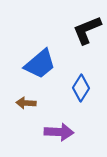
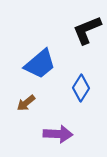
brown arrow: rotated 42 degrees counterclockwise
purple arrow: moved 1 px left, 2 px down
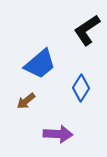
black L-shape: rotated 12 degrees counterclockwise
brown arrow: moved 2 px up
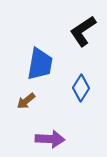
black L-shape: moved 4 px left, 1 px down
blue trapezoid: rotated 40 degrees counterclockwise
purple arrow: moved 8 px left, 5 px down
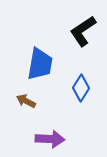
brown arrow: rotated 66 degrees clockwise
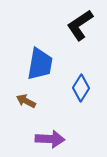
black L-shape: moved 3 px left, 6 px up
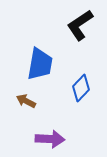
blue diamond: rotated 12 degrees clockwise
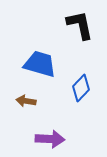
black L-shape: rotated 112 degrees clockwise
blue trapezoid: rotated 84 degrees counterclockwise
brown arrow: rotated 18 degrees counterclockwise
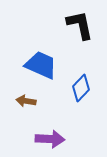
blue trapezoid: moved 1 px right, 1 px down; rotated 8 degrees clockwise
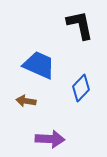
blue trapezoid: moved 2 px left
